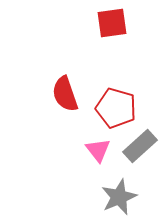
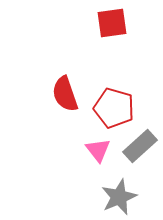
red pentagon: moved 2 px left
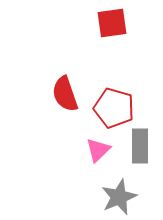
gray rectangle: rotated 48 degrees counterclockwise
pink triangle: rotated 24 degrees clockwise
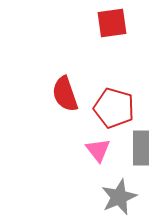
gray rectangle: moved 1 px right, 2 px down
pink triangle: rotated 24 degrees counterclockwise
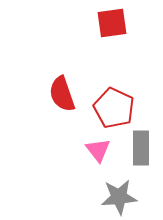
red semicircle: moved 3 px left
red pentagon: rotated 9 degrees clockwise
gray star: rotated 18 degrees clockwise
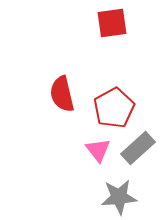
red semicircle: rotated 6 degrees clockwise
red pentagon: rotated 18 degrees clockwise
gray rectangle: moved 3 px left; rotated 48 degrees clockwise
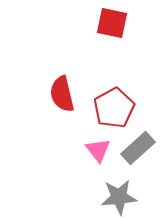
red square: rotated 20 degrees clockwise
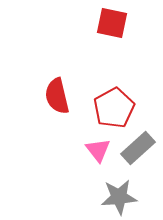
red semicircle: moved 5 px left, 2 px down
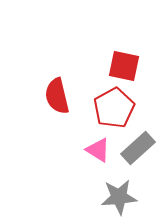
red square: moved 12 px right, 43 px down
pink triangle: rotated 20 degrees counterclockwise
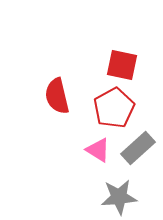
red square: moved 2 px left, 1 px up
